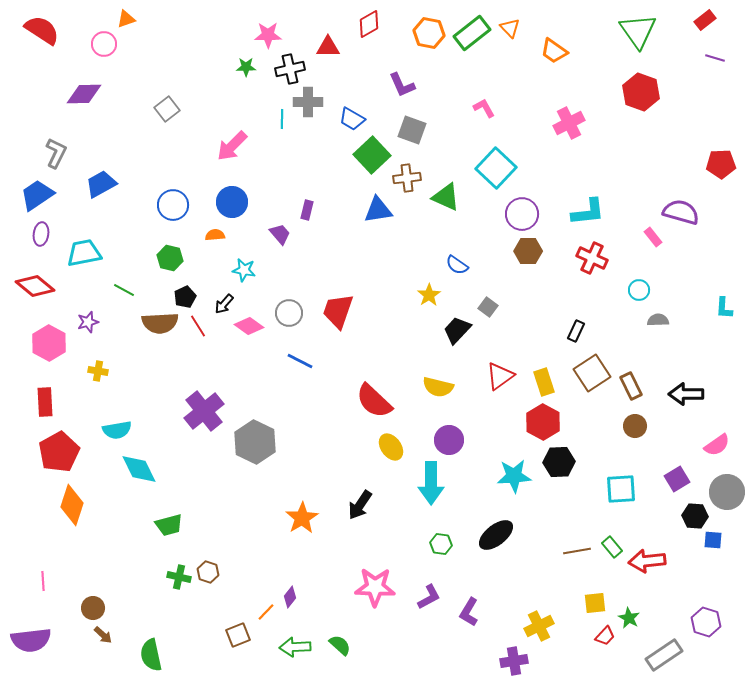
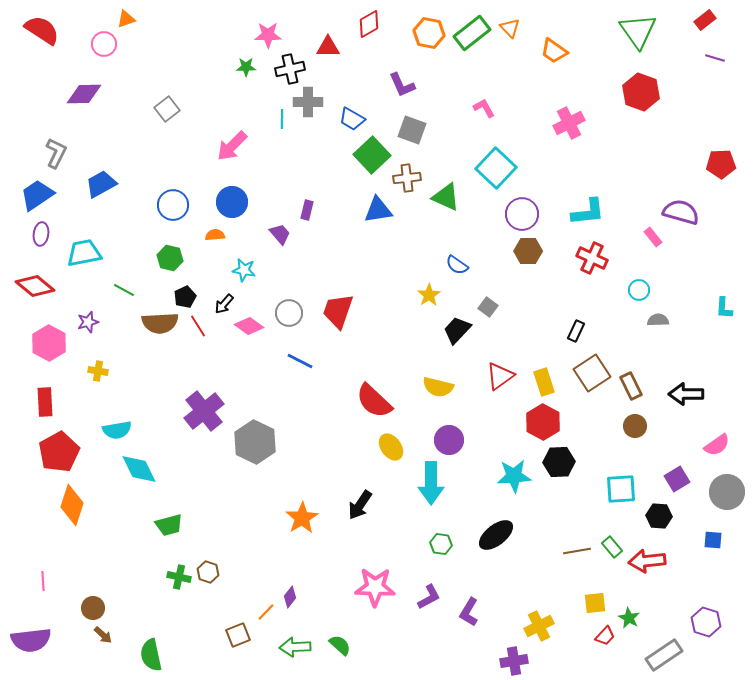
black hexagon at (695, 516): moved 36 px left
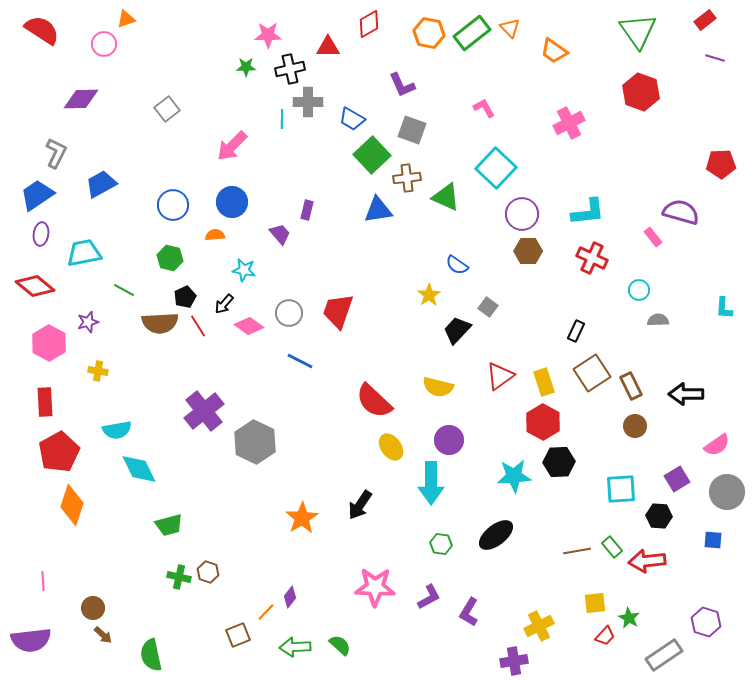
purple diamond at (84, 94): moved 3 px left, 5 px down
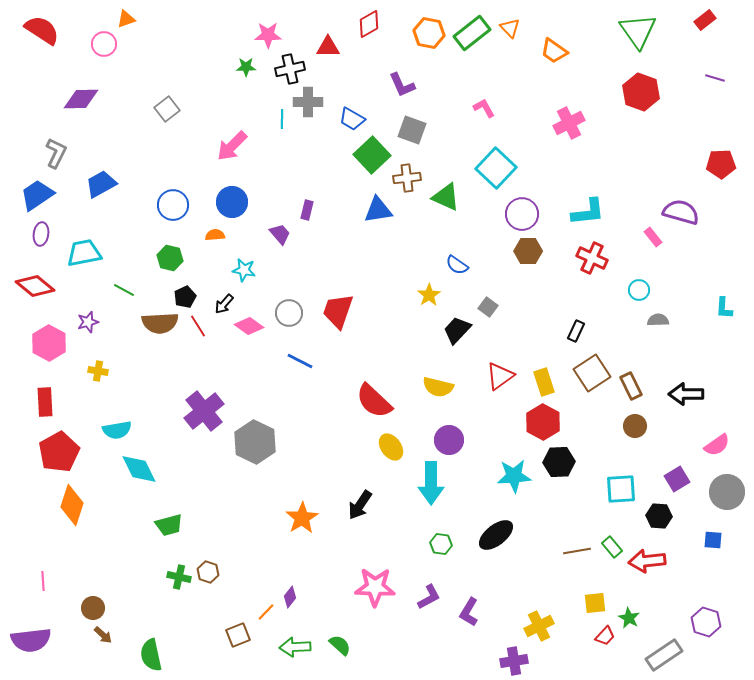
purple line at (715, 58): moved 20 px down
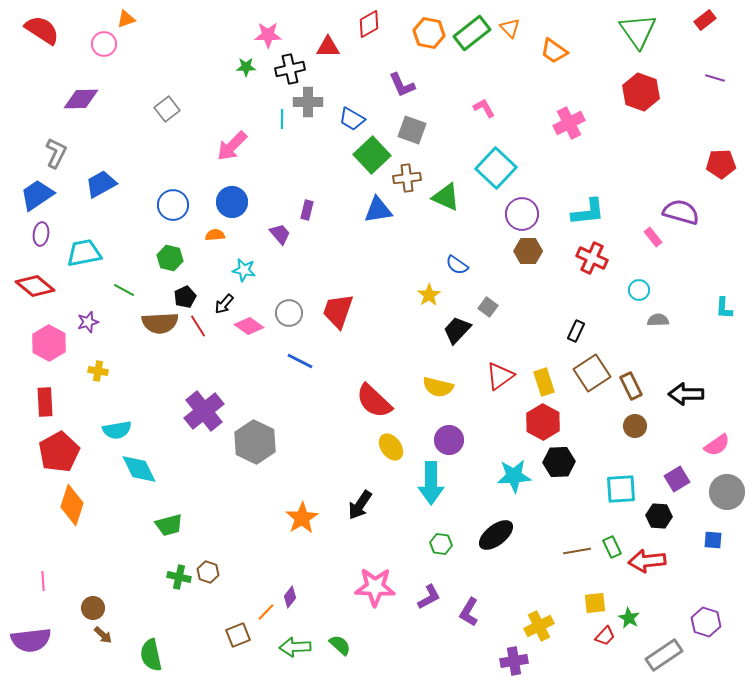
green rectangle at (612, 547): rotated 15 degrees clockwise
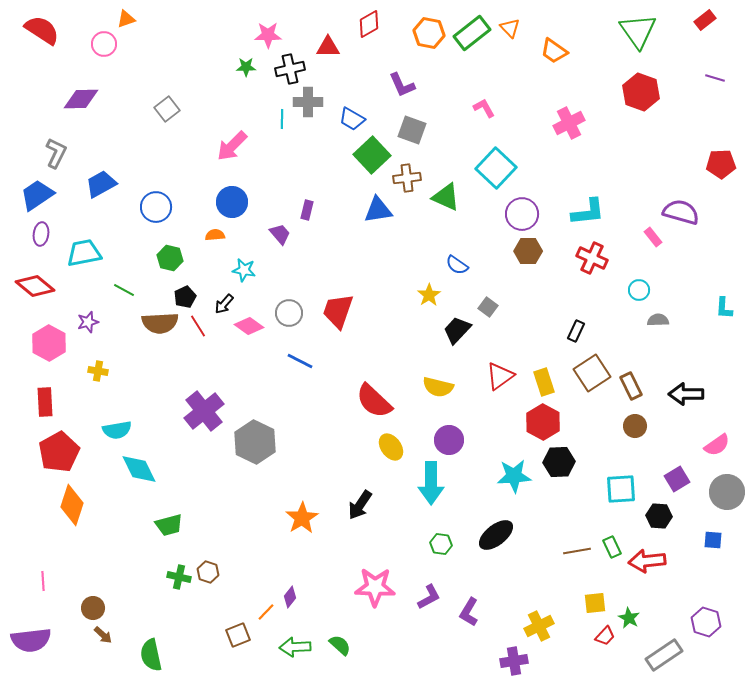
blue circle at (173, 205): moved 17 px left, 2 px down
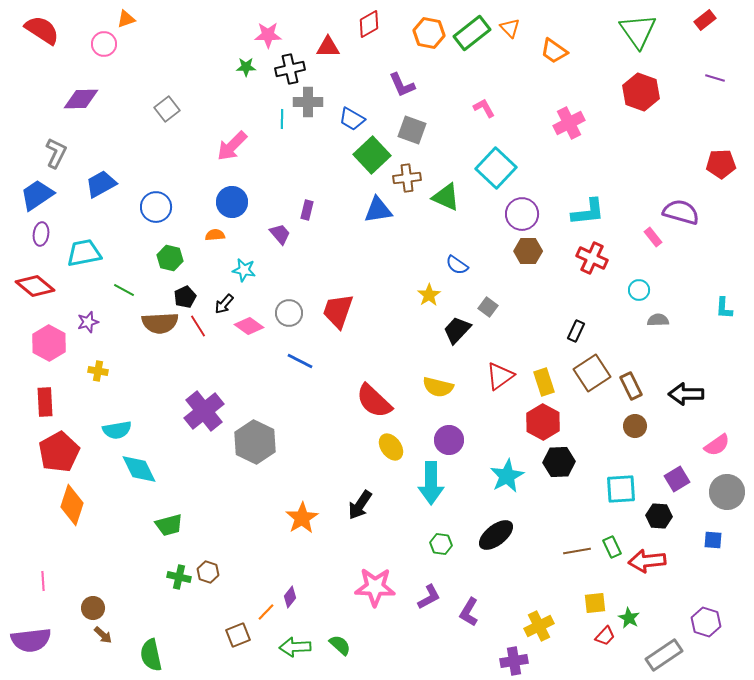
cyan star at (514, 476): moved 7 px left; rotated 24 degrees counterclockwise
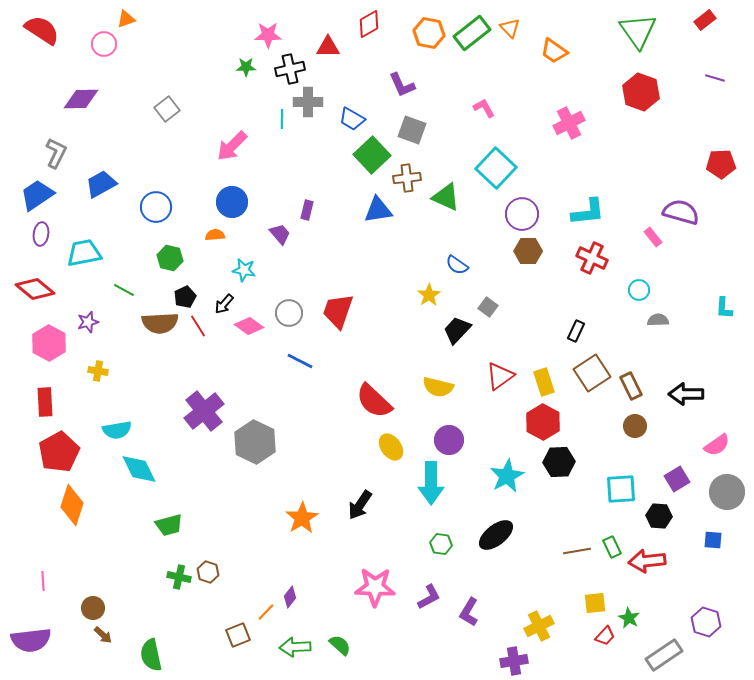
red diamond at (35, 286): moved 3 px down
